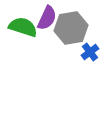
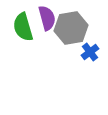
purple semicircle: rotated 40 degrees counterclockwise
green semicircle: rotated 124 degrees counterclockwise
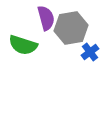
purple semicircle: moved 1 px left
green semicircle: moved 18 px down; rotated 56 degrees counterclockwise
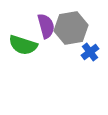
purple semicircle: moved 8 px down
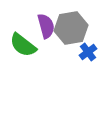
green semicircle: rotated 20 degrees clockwise
blue cross: moved 2 px left
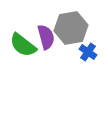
purple semicircle: moved 11 px down
blue cross: rotated 18 degrees counterclockwise
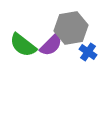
purple semicircle: moved 5 px right, 8 px down; rotated 60 degrees clockwise
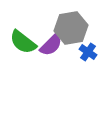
green semicircle: moved 3 px up
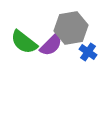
green semicircle: moved 1 px right
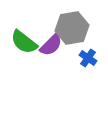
gray hexagon: moved 1 px right
blue cross: moved 6 px down
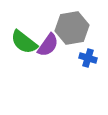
purple semicircle: moved 3 px left; rotated 10 degrees counterclockwise
blue cross: rotated 18 degrees counterclockwise
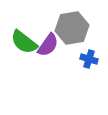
blue cross: moved 1 px right, 1 px down
